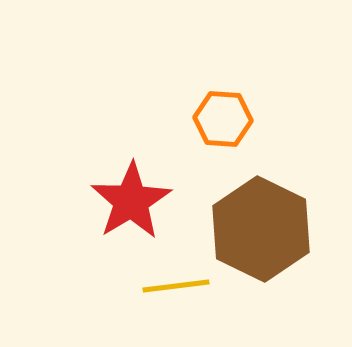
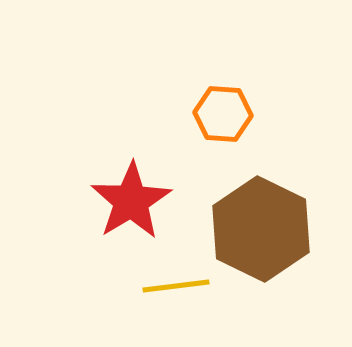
orange hexagon: moved 5 px up
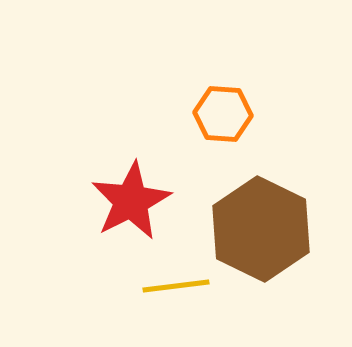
red star: rotated 4 degrees clockwise
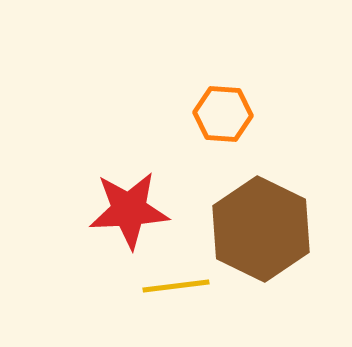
red star: moved 2 px left, 9 px down; rotated 24 degrees clockwise
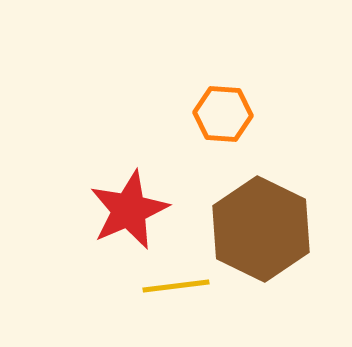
red star: rotated 20 degrees counterclockwise
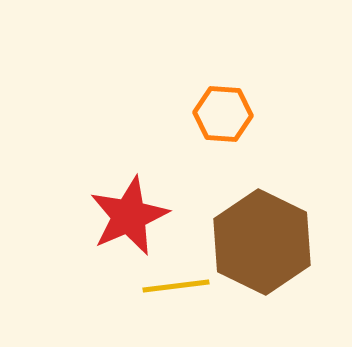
red star: moved 6 px down
brown hexagon: moved 1 px right, 13 px down
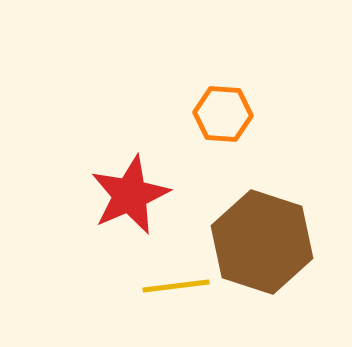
red star: moved 1 px right, 21 px up
brown hexagon: rotated 8 degrees counterclockwise
